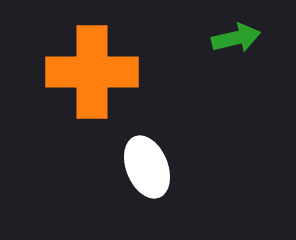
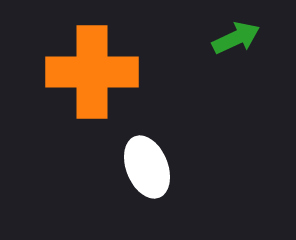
green arrow: rotated 12 degrees counterclockwise
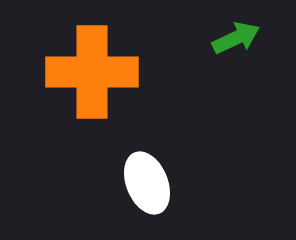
white ellipse: moved 16 px down
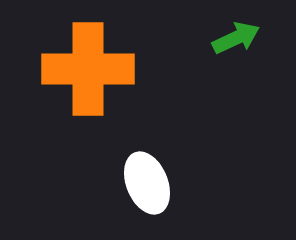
orange cross: moved 4 px left, 3 px up
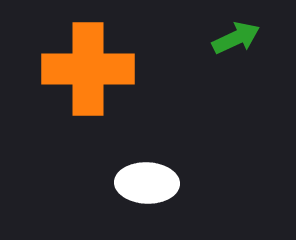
white ellipse: rotated 66 degrees counterclockwise
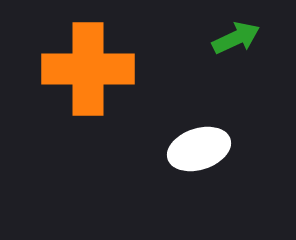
white ellipse: moved 52 px right, 34 px up; rotated 20 degrees counterclockwise
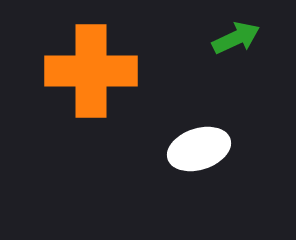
orange cross: moved 3 px right, 2 px down
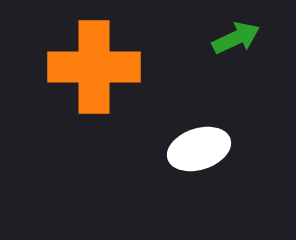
orange cross: moved 3 px right, 4 px up
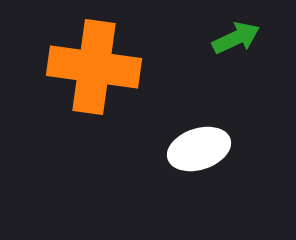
orange cross: rotated 8 degrees clockwise
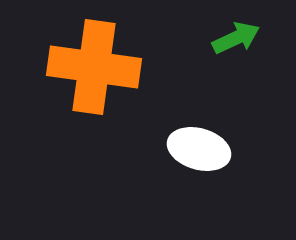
white ellipse: rotated 34 degrees clockwise
